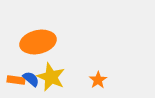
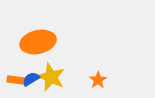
blue semicircle: rotated 72 degrees counterclockwise
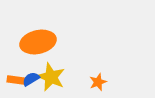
orange star: moved 2 px down; rotated 12 degrees clockwise
